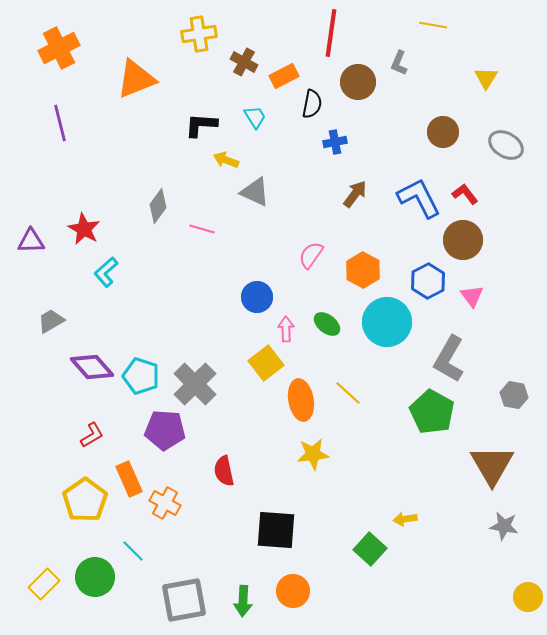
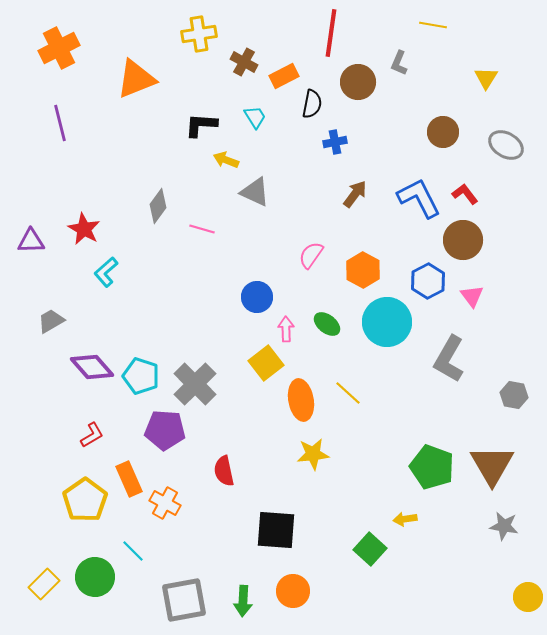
green pentagon at (432, 412): moved 55 px down; rotated 9 degrees counterclockwise
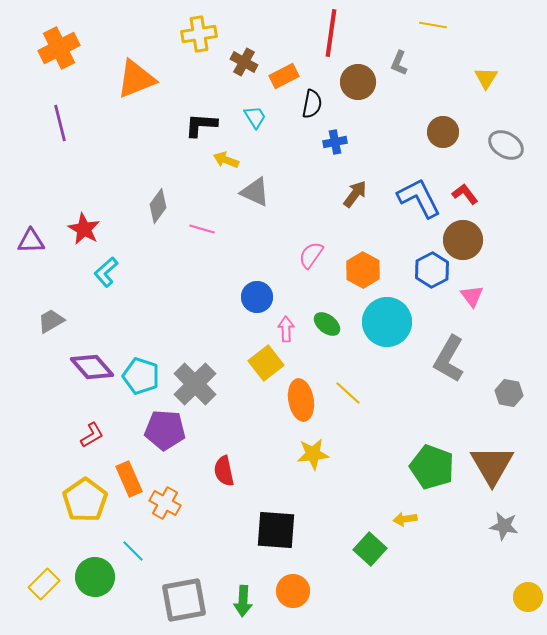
blue hexagon at (428, 281): moved 4 px right, 11 px up
gray hexagon at (514, 395): moved 5 px left, 2 px up
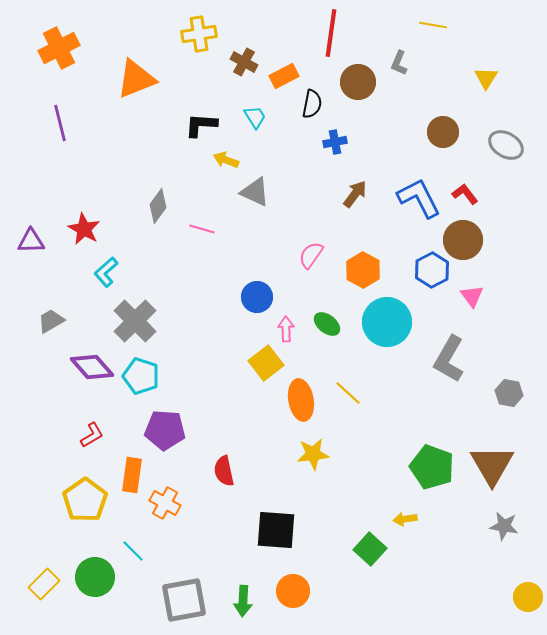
gray cross at (195, 384): moved 60 px left, 63 px up
orange rectangle at (129, 479): moved 3 px right, 4 px up; rotated 32 degrees clockwise
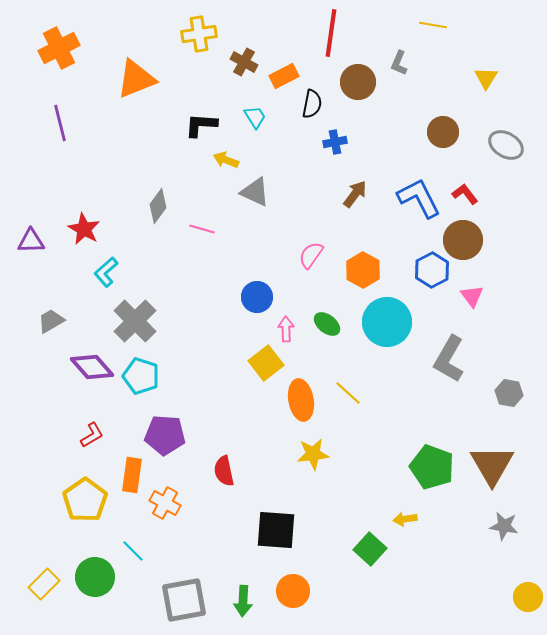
purple pentagon at (165, 430): moved 5 px down
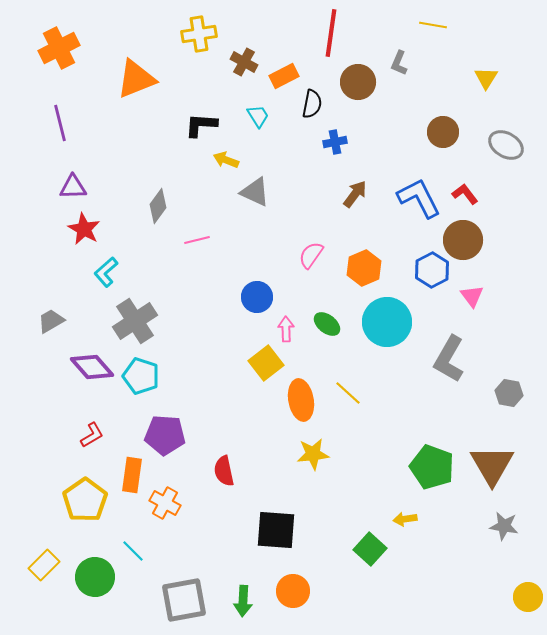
cyan trapezoid at (255, 117): moved 3 px right, 1 px up
pink line at (202, 229): moved 5 px left, 11 px down; rotated 30 degrees counterclockwise
purple triangle at (31, 241): moved 42 px right, 54 px up
orange hexagon at (363, 270): moved 1 px right, 2 px up; rotated 8 degrees clockwise
gray cross at (135, 321): rotated 12 degrees clockwise
yellow rectangle at (44, 584): moved 19 px up
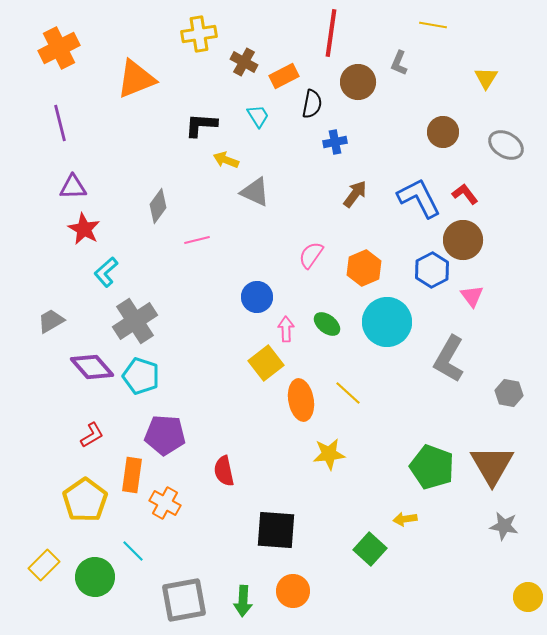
yellow star at (313, 454): moved 16 px right
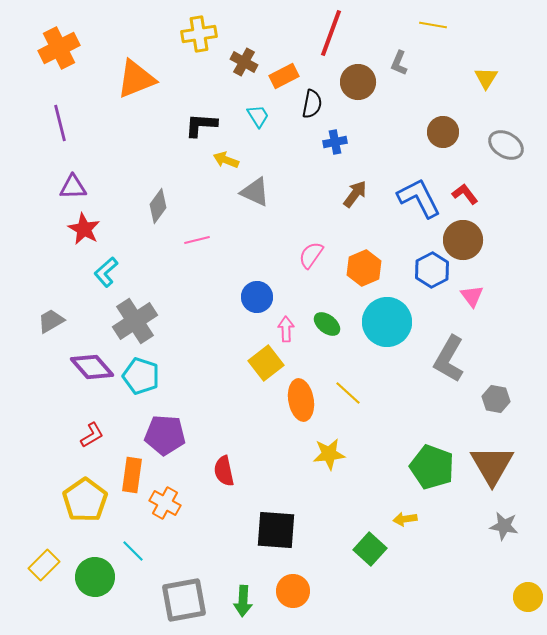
red line at (331, 33): rotated 12 degrees clockwise
gray hexagon at (509, 393): moved 13 px left, 6 px down
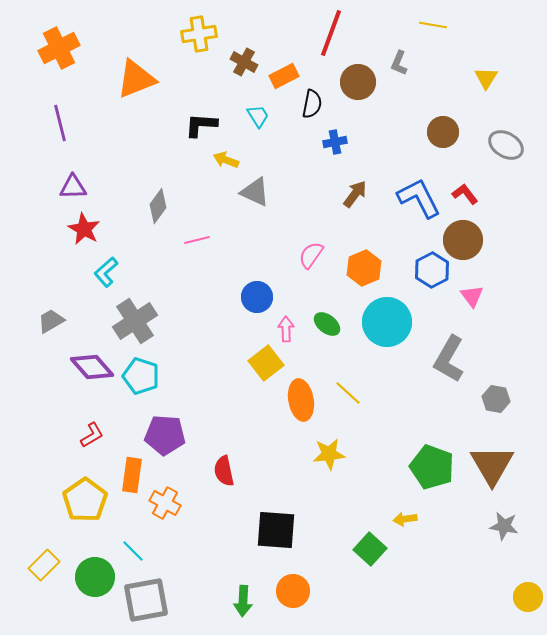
gray square at (184, 600): moved 38 px left
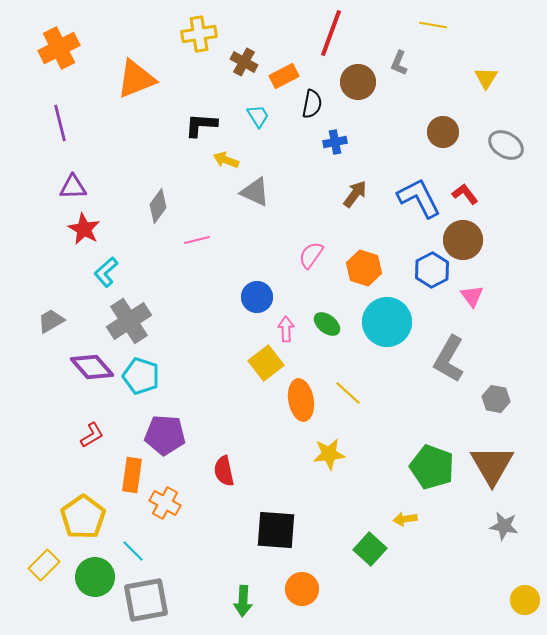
orange hexagon at (364, 268): rotated 20 degrees counterclockwise
gray cross at (135, 321): moved 6 px left
yellow pentagon at (85, 500): moved 2 px left, 17 px down
orange circle at (293, 591): moved 9 px right, 2 px up
yellow circle at (528, 597): moved 3 px left, 3 px down
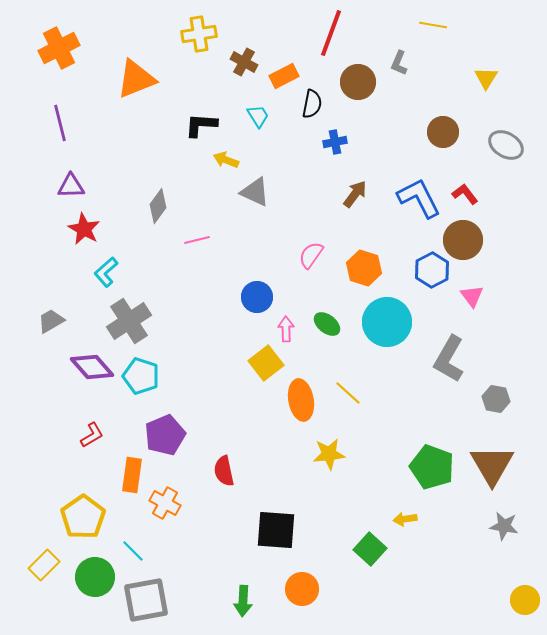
purple triangle at (73, 187): moved 2 px left, 1 px up
purple pentagon at (165, 435): rotated 27 degrees counterclockwise
